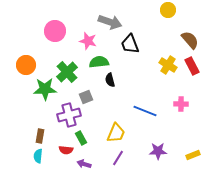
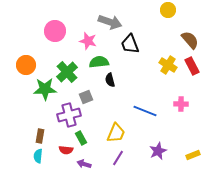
purple star: rotated 24 degrees counterclockwise
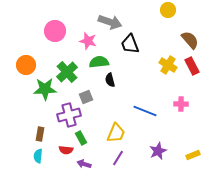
brown rectangle: moved 2 px up
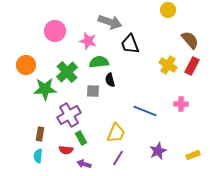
red rectangle: rotated 54 degrees clockwise
gray square: moved 7 px right, 6 px up; rotated 24 degrees clockwise
purple cross: rotated 15 degrees counterclockwise
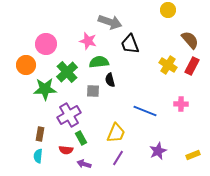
pink circle: moved 9 px left, 13 px down
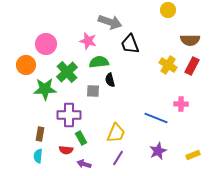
brown semicircle: rotated 132 degrees clockwise
blue line: moved 11 px right, 7 px down
purple cross: rotated 30 degrees clockwise
